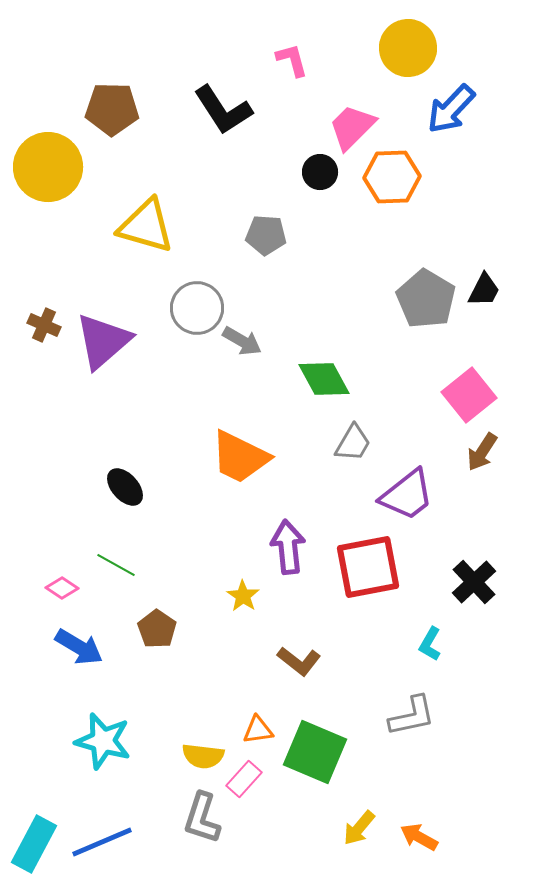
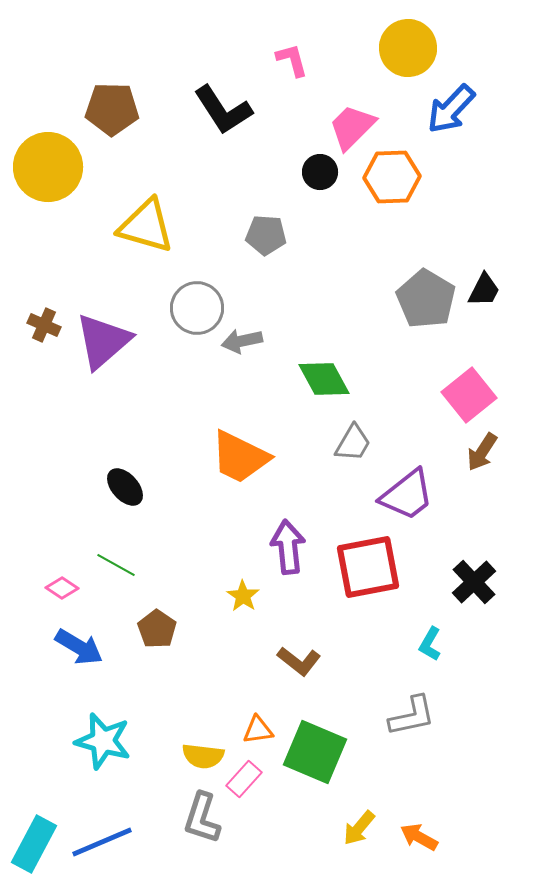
gray arrow at (242, 341): rotated 138 degrees clockwise
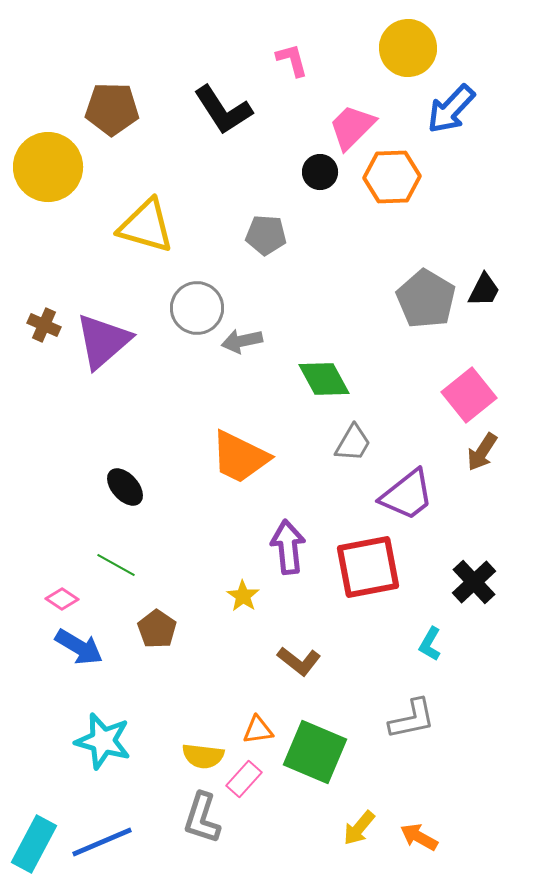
pink diamond at (62, 588): moved 11 px down
gray L-shape at (412, 716): moved 3 px down
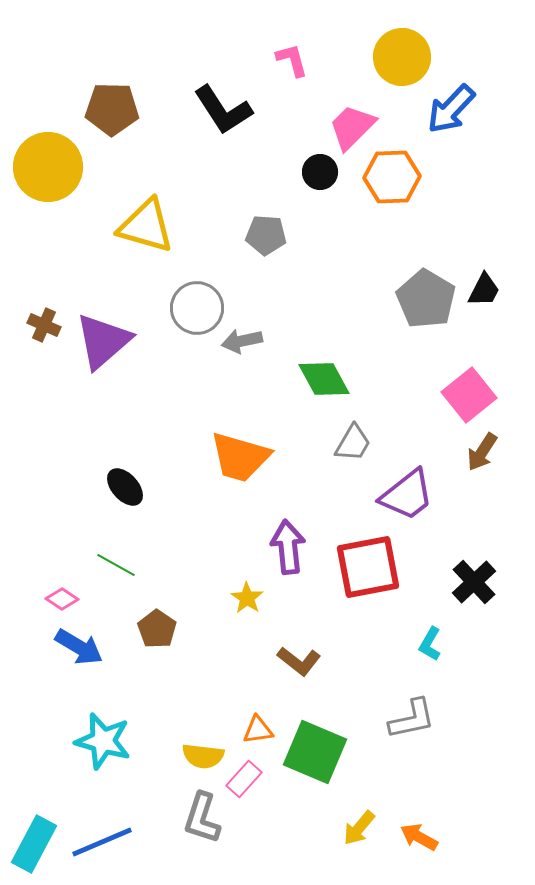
yellow circle at (408, 48): moved 6 px left, 9 px down
orange trapezoid at (240, 457): rotated 10 degrees counterclockwise
yellow star at (243, 596): moved 4 px right, 2 px down
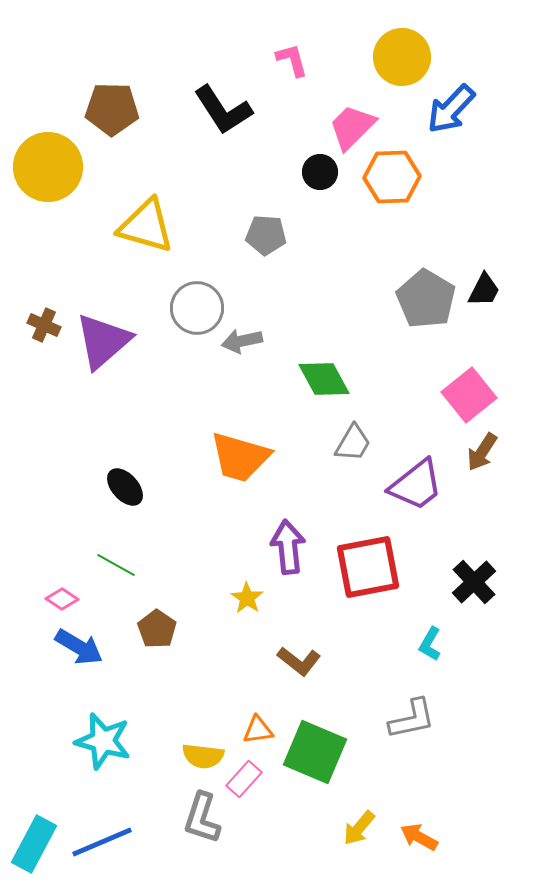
purple trapezoid at (407, 495): moved 9 px right, 10 px up
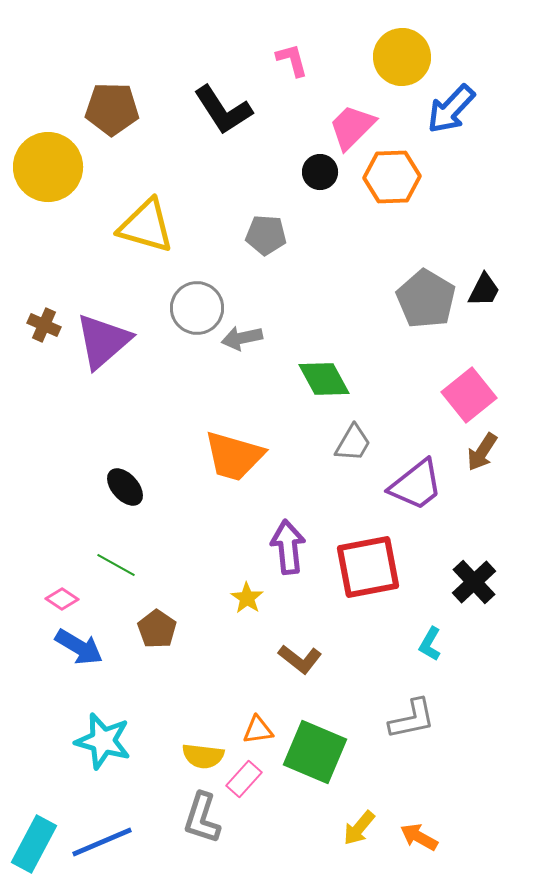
gray arrow at (242, 341): moved 3 px up
orange trapezoid at (240, 457): moved 6 px left, 1 px up
brown L-shape at (299, 661): moved 1 px right, 2 px up
